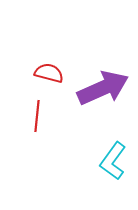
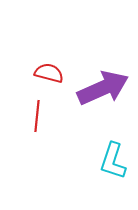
cyan L-shape: rotated 18 degrees counterclockwise
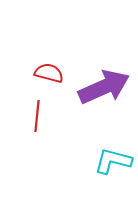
purple arrow: moved 1 px right, 1 px up
cyan L-shape: rotated 87 degrees clockwise
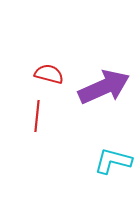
red semicircle: moved 1 px down
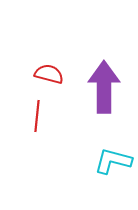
purple arrow: rotated 66 degrees counterclockwise
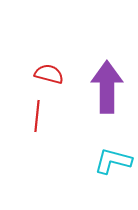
purple arrow: moved 3 px right
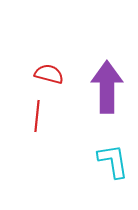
cyan L-shape: rotated 66 degrees clockwise
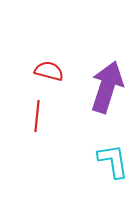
red semicircle: moved 3 px up
purple arrow: rotated 18 degrees clockwise
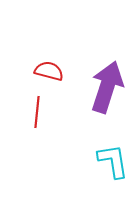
red line: moved 4 px up
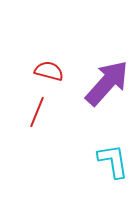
purple arrow: moved 4 px up; rotated 24 degrees clockwise
red line: rotated 16 degrees clockwise
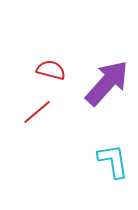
red semicircle: moved 2 px right, 1 px up
red line: rotated 28 degrees clockwise
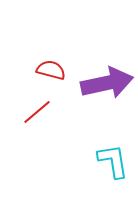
purple arrow: rotated 36 degrees clockwise
